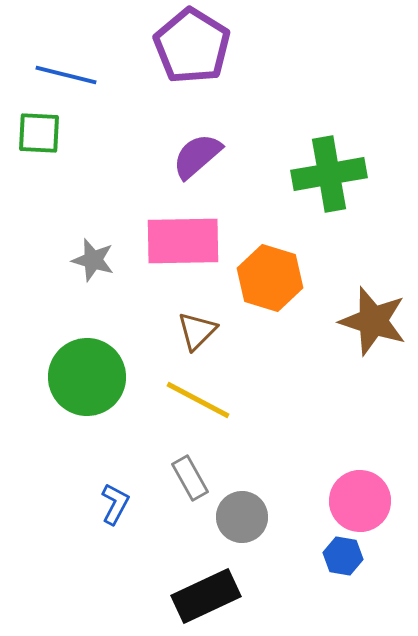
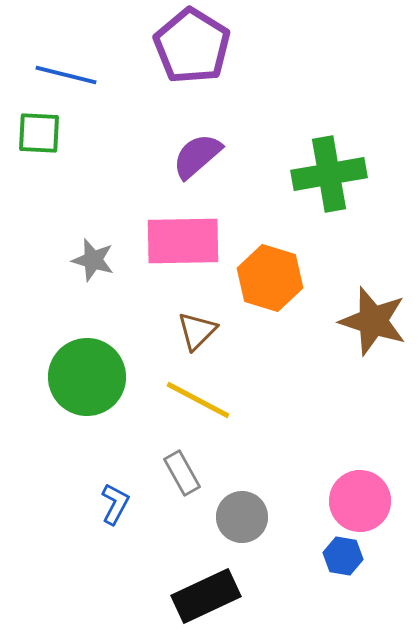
gray rectangle: moved 8 px left, 5 px up
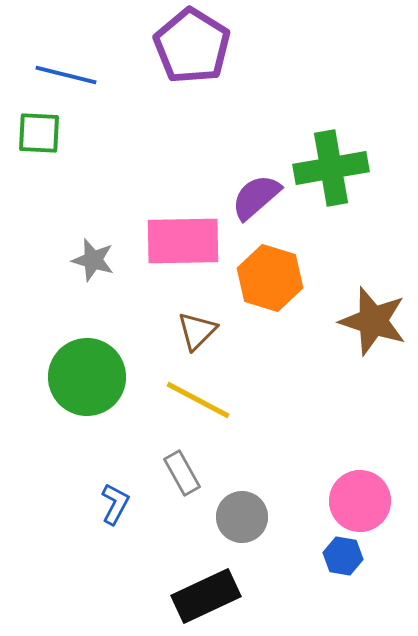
purple semicircle: moved 59 px right, 41 px down
green cross: moved 2 px right, 6 px up
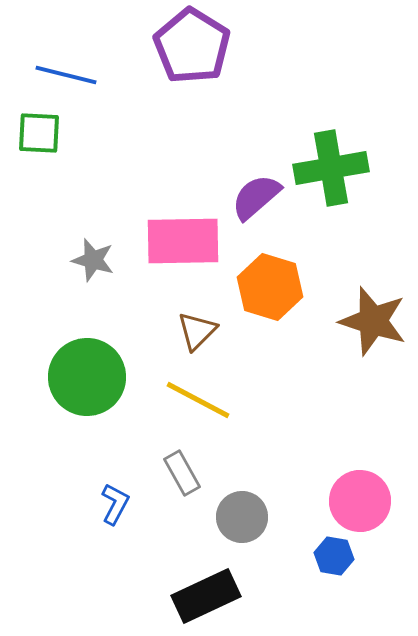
orange hexagon: moved 9 px down
blue hexagon: moved 9 px left
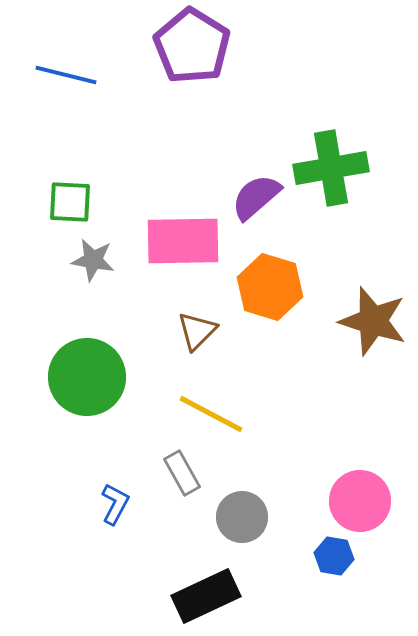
green square: moved 31 px right, 69 px down
gray star: rotated 6 degrees counterclockwise
yellow line: moved 13 px right, 14 px down
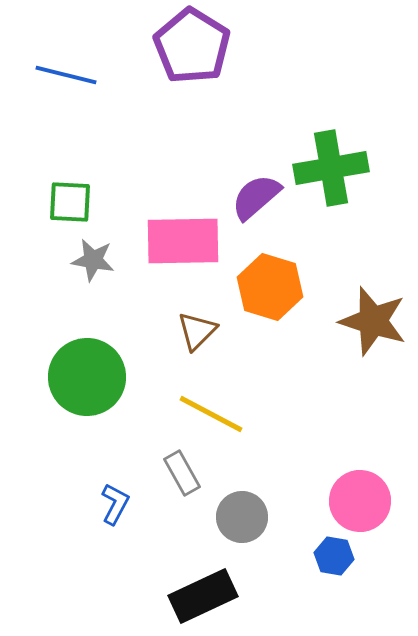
black rectangle: moved 3 px left
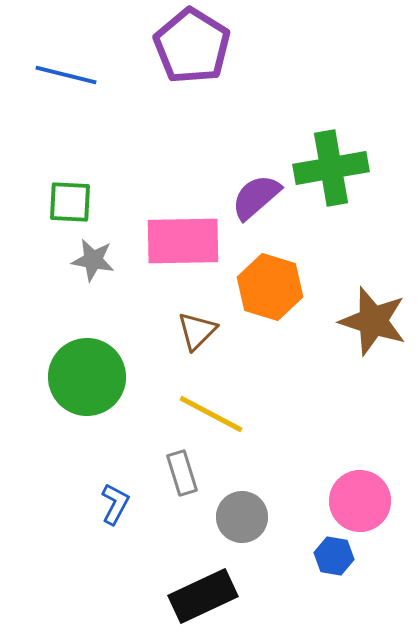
gray rectangle: rotated 12 degrees clockwise
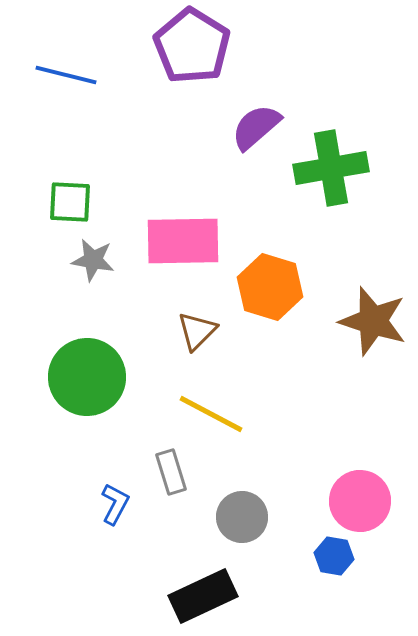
purple semicircle: moved 70 px up
gray rectangle: moved 11 px left, 1 px up
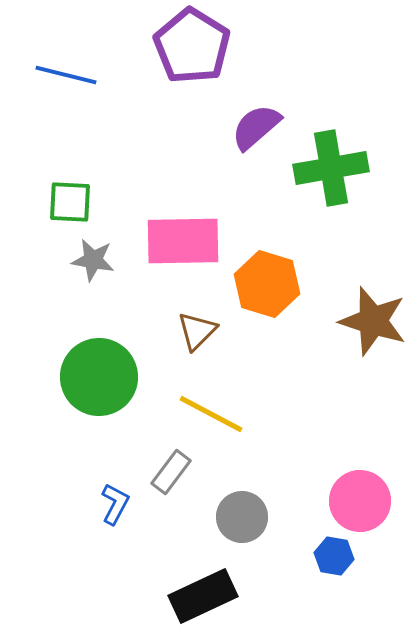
orange hexagon: moved 3 px left, 3 px up
green circle: moved 12 px right
gray rectangle: rotated 54 degrees clockwise
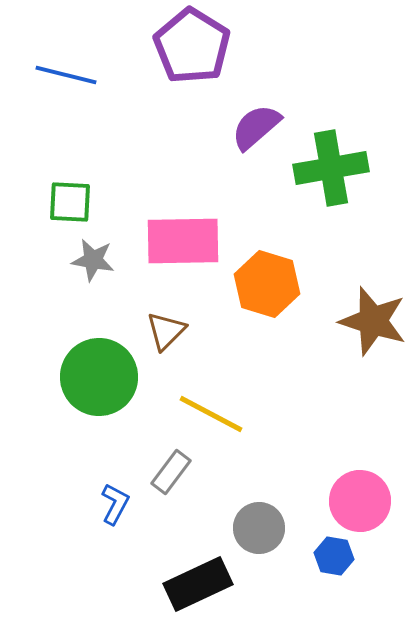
brown triangle: moved 31 px left
gray circle: moved 17 px right, 11 px down
black rectangle: moved 5 px left, 12 px up
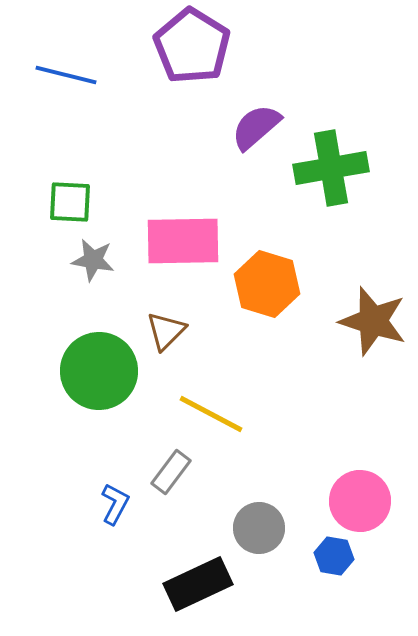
green circle: moved 6 px up
